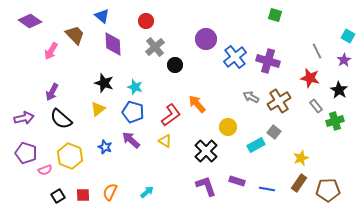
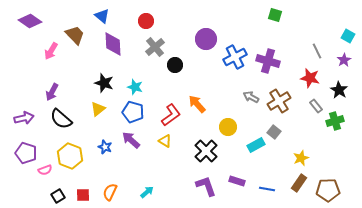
blue cross at (235, 57): rotated 10 degrees clockwise
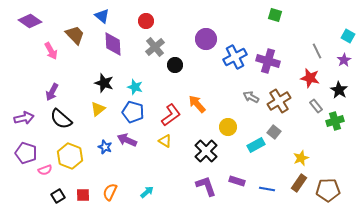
pink arrow at (51, 51): rotated 60 degrees counterclockwise
purple arrow at (131, 140): moved 4 px left; rotated 18 degrees counterclockwise
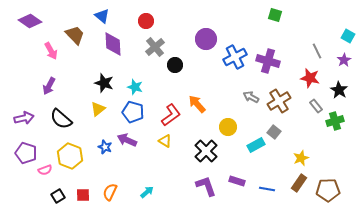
purple arrow at (52, 92): moved 3 px left, 6 px up
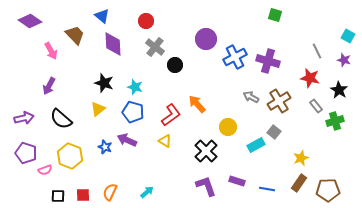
gray cross at (155, 47): rotated 12 degrees counterclockwise
purple star at (344, 60): rotated 24 degrees counterclockwise
black square at (58, 196): rotated 32 degrees clockwise
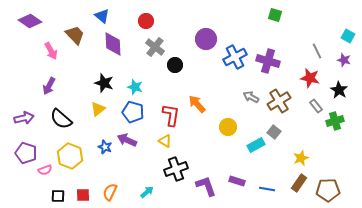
red L-shape at (171, 115): rotated 45 degrees counterclockwise
black cross at (206, 151): moved 30 px left, 18 px down; rotated 25 degrees clockwise
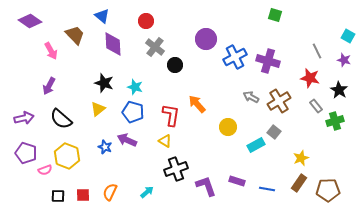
yellow hexagon at (70, 156): moved 3 px left
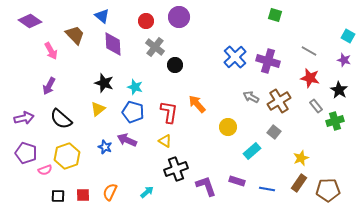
purple circle at (206, 39): moved 27 px left, 22 px up
gray line at (317, 51): moved 8 px left; rotated 35 degrees counterclockwise
blue cross at (235, 57): rotated 15 degrees counterclockwise
red L-shape at (171, 115): moved 2 px left, 3 px up
cyan rectangle at (256, 145): moved 4 px left, 6 px down; rotated 12 degrees counterclockwise
yellow hexagon at (67, 156): rotated 20 degrees clockwise
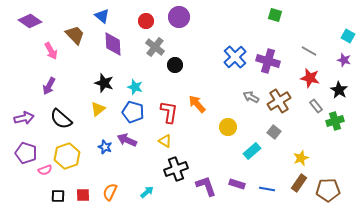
purple rectangle at (237, 181): moved 3 px down
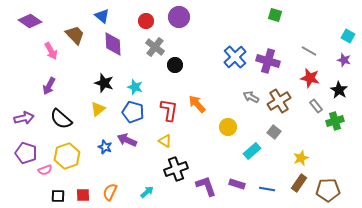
red L-shape at (169, 112): moved 2 px up
